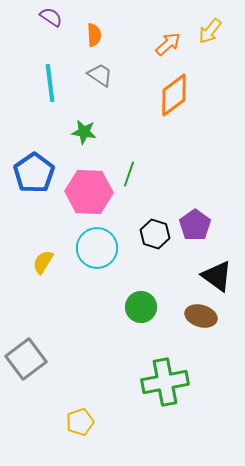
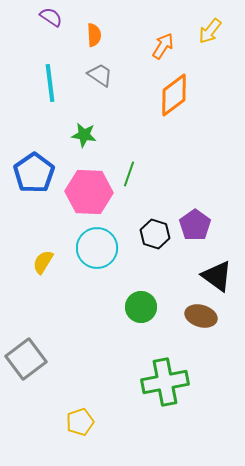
orange arrow: moved 5 px left, 2 px down; rotated 16 degrees counterclockwise
green star: moved 3 px down
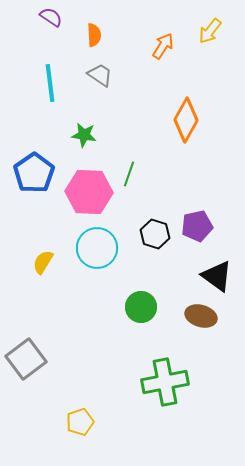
orange diamond: moved 12 px right, 25 px down; rotated 24 degrees counterclockwise
purple pentagon: moved 2 px right, 1 px down; rotated 24 degrees clockwise
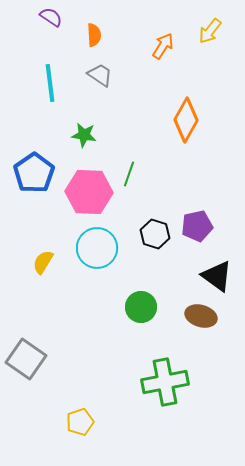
gray square: rotated 18 degrees counterclockwise
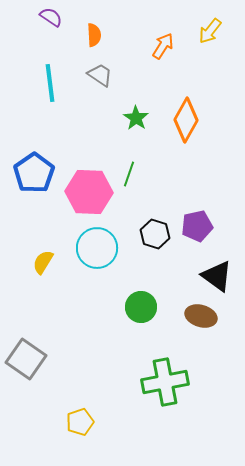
green star: moved 52 px right, 17 px up; rotated 25 degrees clockwise
